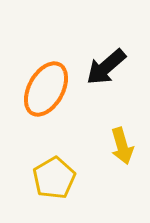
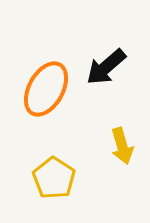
yellow pentagon: rotated 9 degrees counterclockwise
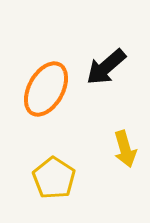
yellow arrow: moved 3 px right, 3 px down
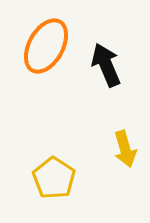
black arrow: moved 2 px up; rotated 108 degrees clockwise
orange ellipse: moved 43 px up
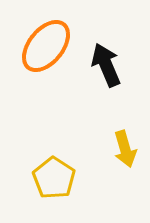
orange ellipse: rotated 10 degrees clockwise
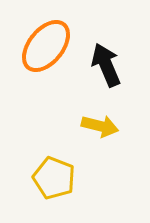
yellow arrow: moved 25 px left, 23 px up; rotated 60 degrees counterclockwise
yellow pentagon: rotated 12 degrees counterclockwise
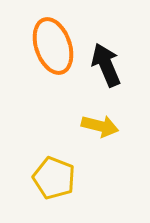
orange ellipse: moved 7 px right; rotated 58 degrees counterclockwise
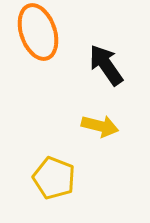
orange ellipse: moved 15 px left, 14 px up
black arrow: rotated 12 degrees counterclockwise
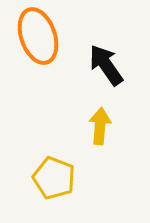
orange ellipse: moved 4 px down
yellow arrow: rotated 99 degrees counterclockwise
